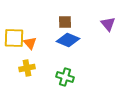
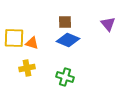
orange triangle: moved 2 px right; rotated 32 degrees counterclockwise
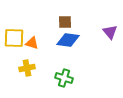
purple triangle: moved 2 px right, 8 px down
blue diamond: rotated 15 degrees counterclockwise
green cross: moved 1 px left, 1 px down
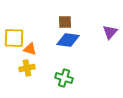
purple triangle: rotated 21 degrees clockwise
orange triangle: moved 2 px left, 6 px down
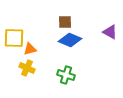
purple triangle: rotated 42 degrees counterclockwise
blue diamond: moved 2 px right; rotated 15 degrees clockwise
orange triangle: rotated 32 degrees counterclockwise
yellow cross: rotated 35 degrees clockwise
green cross: moved 2 px right, 3 px up
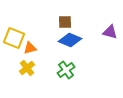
purple triangle: rotated 14 degrees counterclockwise
yellow square: rotated 20 degrees clockwise
orange triangle: moved 1 px up
yellow cross: rotated 28 degrees clockwise
green cross: moved 5 px up; rotated 36 degrees clockwise
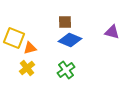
purple triangle: moved 2 px right
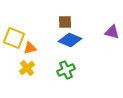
green cross: rotated 12 degrees clockwise
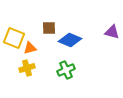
brown square: moved 16 px left, 6 px down
yellow cross: rotated 21 degrees clockwise
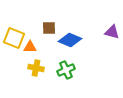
orange triangle: moved 1 px up; rotated 16 degrees clockwise
yellow cross: moved 9 px right; rotated 28 degrees clockwise
